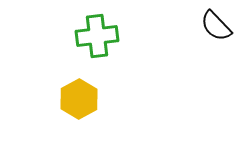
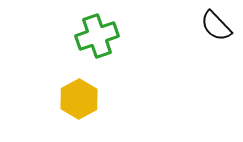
green cross: rotated 12 degrees counterclockwise
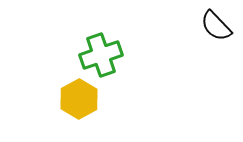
green cross: moved 4 px right, 19 px down
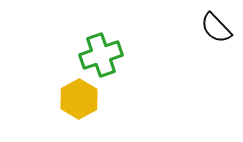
black semicircle: moved 2 px down
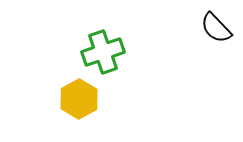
green cross: moved 2 px right, 3 px up
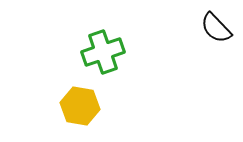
yellow hexagon: moved 1 px right, 7 px down; rotated 21 degrees counterclockwise
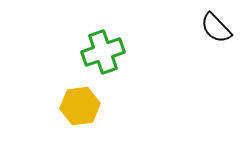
yellow hexagon: rotated 18 degrees counterclockwise
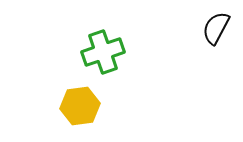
black semicircle: rotated 72 degrees clockwise
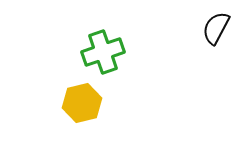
yellow hexagon: moved 2 px right, 3 px up; rotated 6 degrees counterclockwise
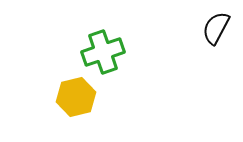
yellow hexagon: moved 6 px left, 6 px up
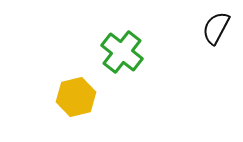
green cross: moved 19 px right; rotated 33 degrees counterclockwise
